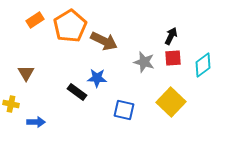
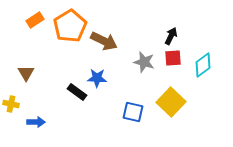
blue square: moved 9 px right, 2 px down
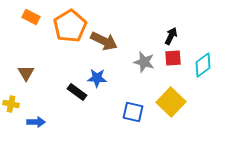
orange rectangle: moved 4 px left, 3 px up; rotated 60 degrees clockwise
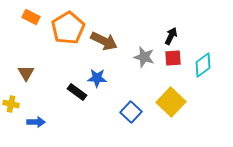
orange pentagon: moved 2 px left, 2 px down
gray star: moved 5 px up
blue square: moved 2 px left; rotated 30 degrees clockwise
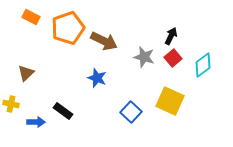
orange pentagon: rotated 12 degrees clockwise
red square: rotated 36 degrees counterclockwise
brown triangle: rotated 18 degrees clockwise
blue star: rotated 18 degrees clockwise
black rectangle: moved 14 px left, 19 px down
yellow square: moved 1 px left, 1 px up; rotated 20 degrees counterclockwise
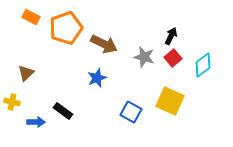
orange pentagon: moved 2 px left
brown arrow: moved 3 px down
blue star: rotated 30 degrees clockwise
yellow cross: moved 1 px right, 2 px up
blue square: rotated 15 degrees counterclockwise
